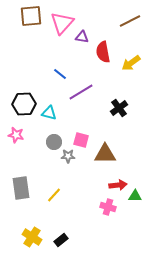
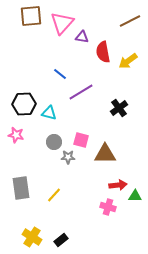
yellow arrow: moved 3 px left, 2 px up
gray star: moved 1 px down
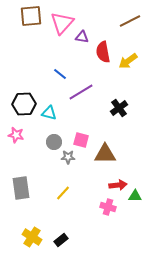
yellow line: moved 9 px right, 2 px up
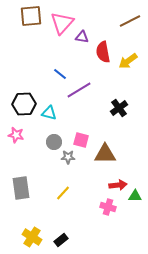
purple line: moved 2 px left, 2 px up
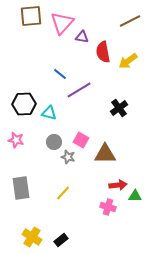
pink star: moved 5 px down
pink square: rotated 14 degrees clockwise
gray star: rotated 16 degrees clockwise
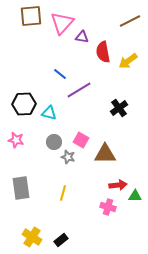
yellow line: rotated 28 degrees counterclockwise
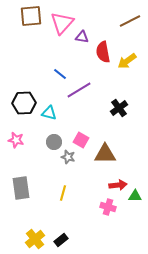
yellow arrow: moved 1 px left
black hexagon: moved 1 px up
yellow cross: moved 3 px right, 2 px down; rotated 18 degrees clockwise
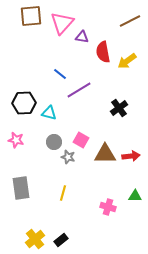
red arrow: moved 13 px right, 29 px up
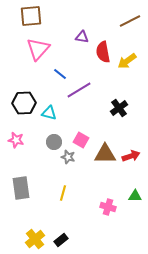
pink triangle: moved 24 px left, 26 px down
red arrow: rotated 12 degrees counterclockwise
